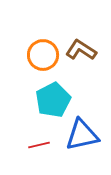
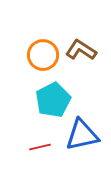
red line: moved 1 px right, 2 px down
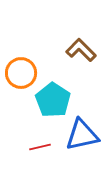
brown L-shape: rotated 12 degrees clockwise
orange circle: moved 22 px left, 18 px down
cyan pentagon: rotated 12 degrees counterclockwise
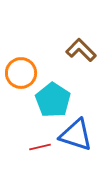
blue triangle: moved 6 px left; rotated 30 degrees clockwise
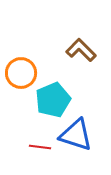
cyan pentagon: rotated 16 degrees clockwise
red line: rotated 20 degrees clockwise
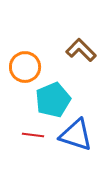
orange circle: moved 4 px right, 6 px up
red line: moved 7 px left, 12 px up
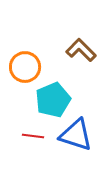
red line: moved 1 px down
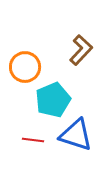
brown L-shape: rotated 88 degrees clockwise
red line: moved 4 px down
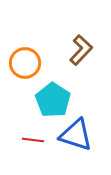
orange circle: moved 4 px up
cyan pentagon: rotated 16 degrees counterclockwise
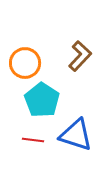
brown L-shape: moved 1 px left, 6 px down
cyan pentagon: moved 11 px left
